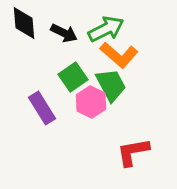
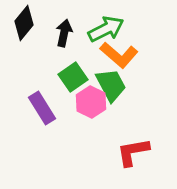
black diamond: rotated 44 degrees clockwise
black arrow: rotated 104 degrees counterclockwise
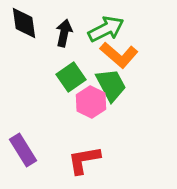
black diamond: rotated 48 degrees counterclockwise
green square: moved 2 px left
purple rectangle: moved 19 px left, 42 px down
red L-shape: moved 49 px left, 8 px down
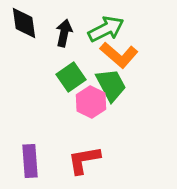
purple rectangle: moved 7 px right, 11 px down; rotated 28 degrees clockwise
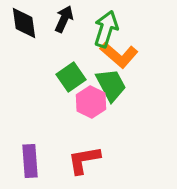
green arrow: rotated 45 degrees counterclockwise
black arrow: moved 14 px up; rotated 12 degrees clockwise
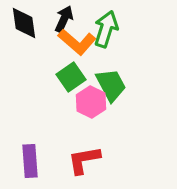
orange L-shape: moved 42 px left, 13 px up
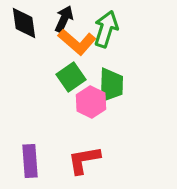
green trapezoid: rotated 30 degrees clockwise
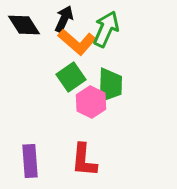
black diamond: moved 2 px down; rotated 24 degrees counterclockwise
green arrow: rotated 6 degrees clockwise
green trapezoid: moved 1 px left
red L-shape: rotated 75 degrees counterclockwise
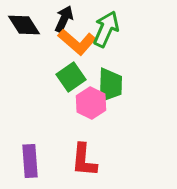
pink hexagon: moved 1 px down
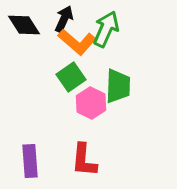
green trapezoid: moved 8 px right, 1 px down
